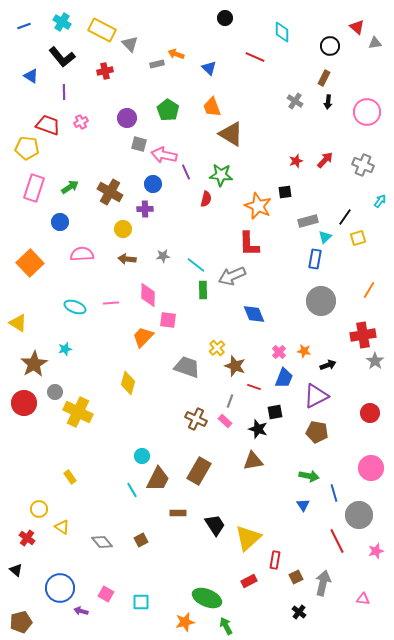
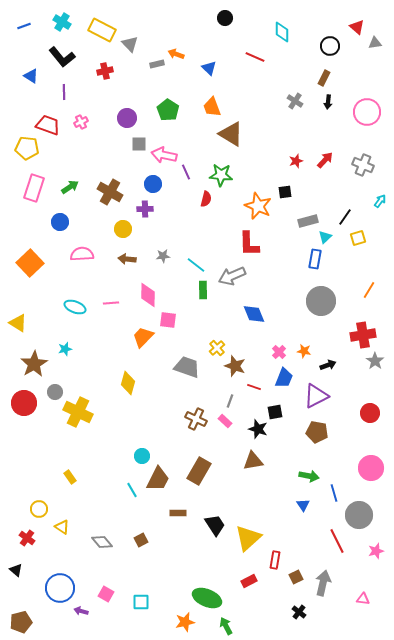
gray square at (139, 144): rotated 14 degrees counterclockwise
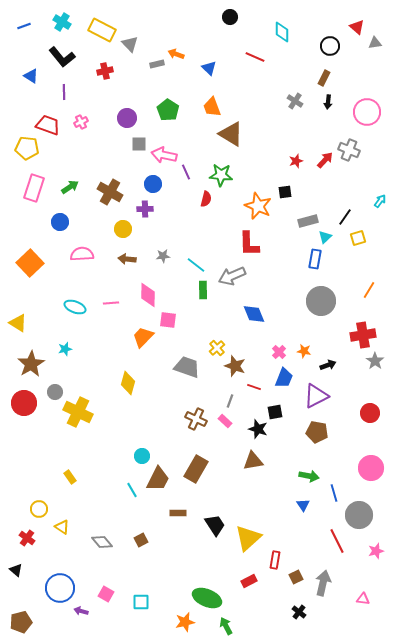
black circle at (225, 18): moved 5 px right, 1 px up
gray cross at (363, 165): moved 14 px left, 15 px up
brown star at (34, 364): moved 3 px left
brown rectangle at (199, 471): moved 3 px left, 2 px up
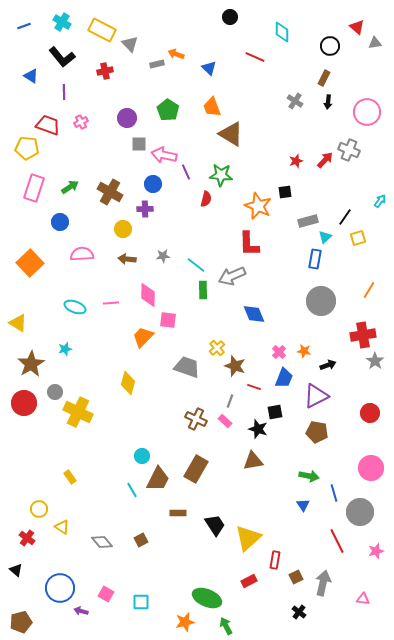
gray circle at (359, 515): moved 1 px right, 3 px up
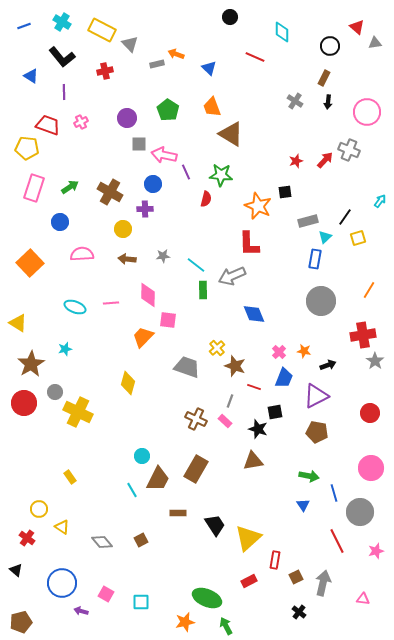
blue circle at (60, 588): moved 2 px right, 5 px up
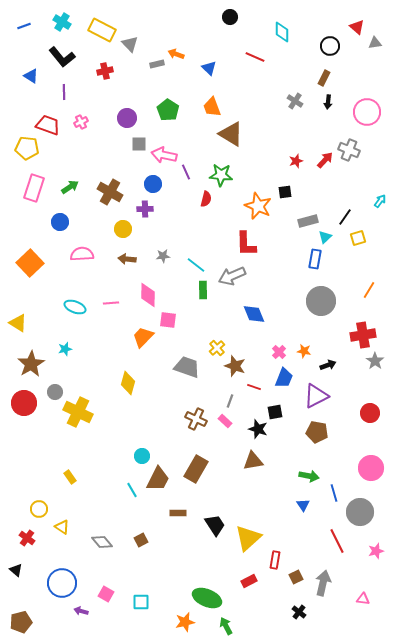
red L-shape at (249, 244): moved 3 px left
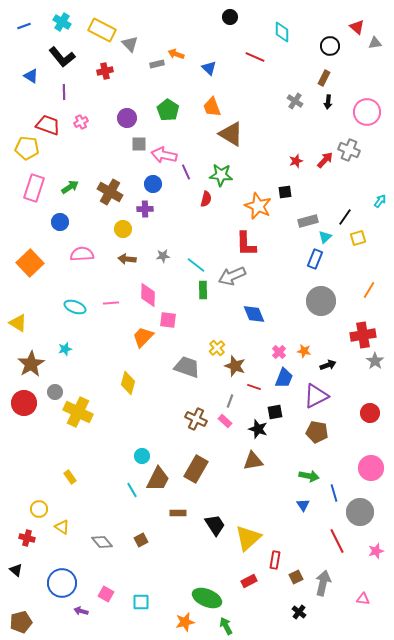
blue rectangle at (315, 259): rotated 12 degrees clockwise
red cross at (27, 538): rotated 21 degrees counterclockwise
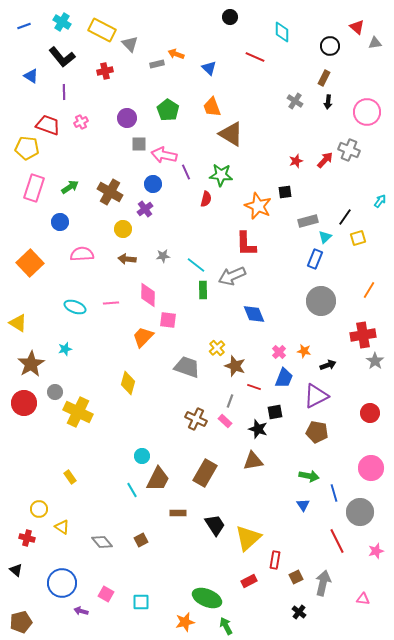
purple cross at (145, 209): rotated 35 degrees counterclockwise
brown rectangle at (196, 469): moved 9 px right, 4 px down
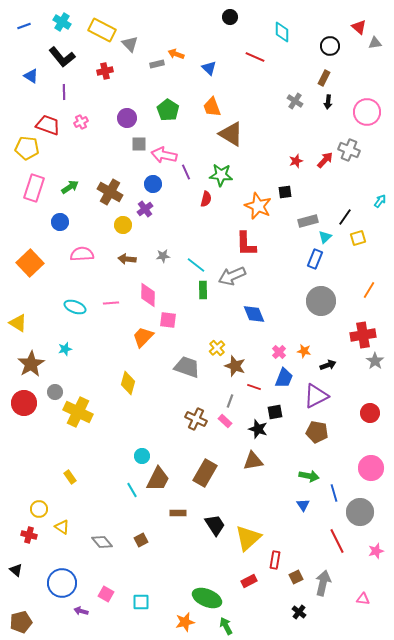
red triangle at (357, 27): moved 2 px right
yellow circle at (123, 229): moved 4 px up
red cross at (27, 538): moved 2 px right, 3 px up
